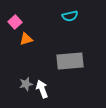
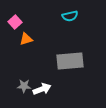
gray star: moved 2 px left, 2 px down; rotated 16 degrees clockwise
white arrow: rotated 90 degrees clockwise
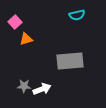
cyan semicircle: moved 7 px right, 1 px up
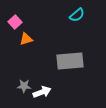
cyan semicircle: rotated 28 degrees counterclockwise
white arrow: moved 3 px down
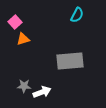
cyan semicircle: rotated 21 degrees counterclockwise
orange triangle: moved 3 px left
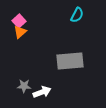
pink square: moved 4 px right, 1 px up
orange triangle: moved 3 px left, 7 px up; rotated 24 degrees counterclockwise
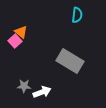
cyan semicircle: rotated 21 degrees counterclockwise
pink square: moved 4 px left, 20 px down
orange triangle: moved 1 px right; rotated 40 degrees counterclockwise
gray rectangle: rotated 36 degrees clockwise
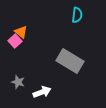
gray star: moved 6 px left, 4 px up; rotated 16 degrees clockwise
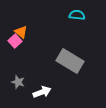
cyan semicircle: rotated 91 degrees counterclockwise
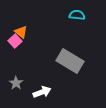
gray star: moved 2 px left, 1 px down; rotated 16 degrees clockwise
